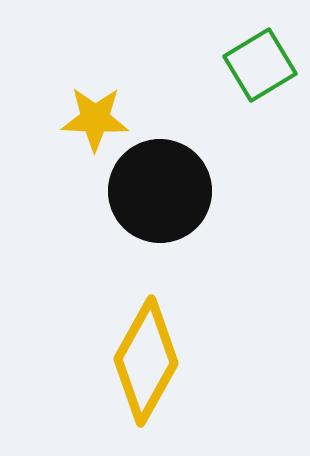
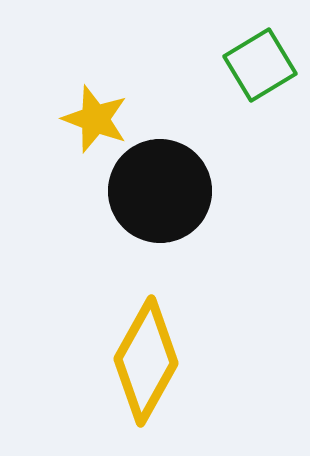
yellow star: rotated 18 degrees clockwise
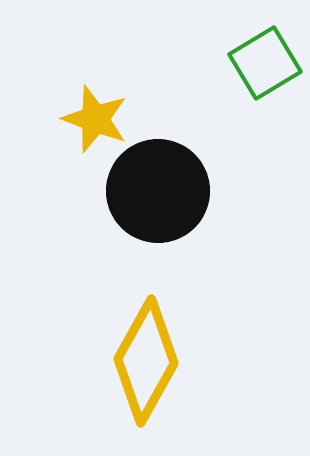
green square: moved 5 px right, 2 px up
black circle: moved 2 px left
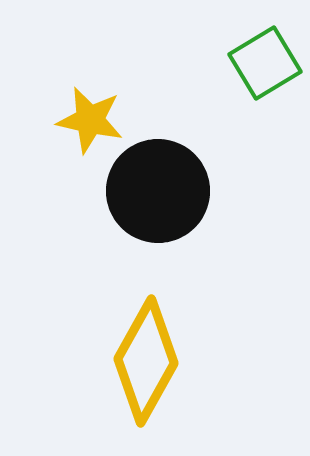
yellow star: moved 5 px left, 1 px down; rotated 8 degrees counterclockwise
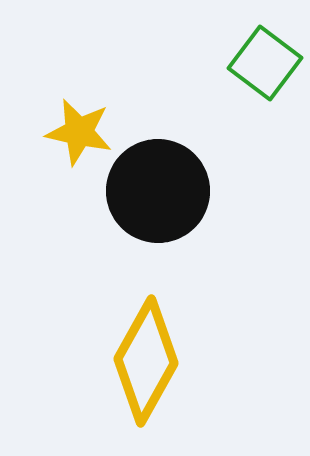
green square: rotated 22 degrees counterclockwise
yellow star: moved 11 px left, 12 px down
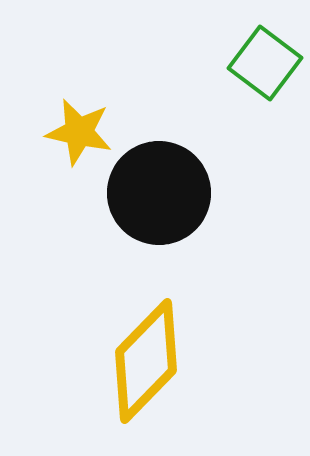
black circle: moved 1 px right, 2 px down
yellow diamond: rotated 15 degrees clockwise
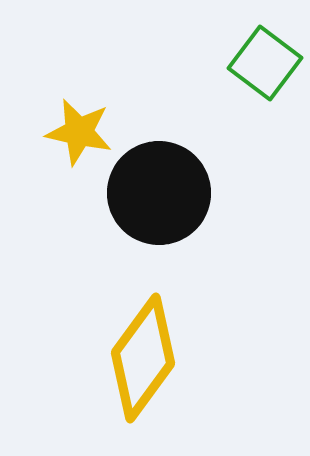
yellow diamond: moved 3 px left, 3 px up; rotated 8 degrees counterclockwise
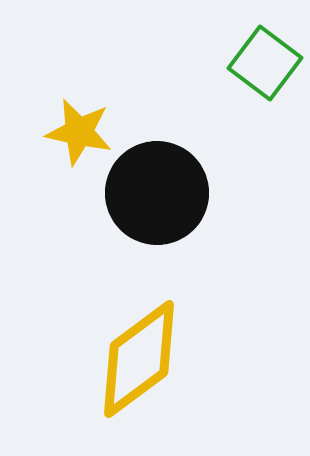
black circle: moved 2 px left
yellow diamond: moved 4 px left, 1 px down; rotated 17 degrees clockwise
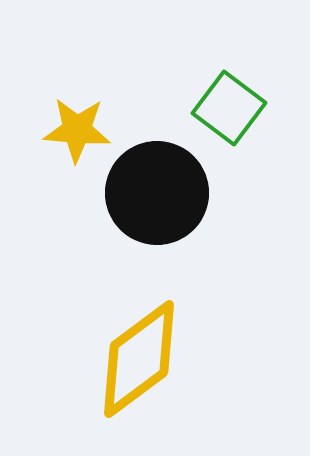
green square: moved 36 px left, 45 px down
yellow star: moved 2 px left, 2 px up; rotated 8 degrees counterclockwise
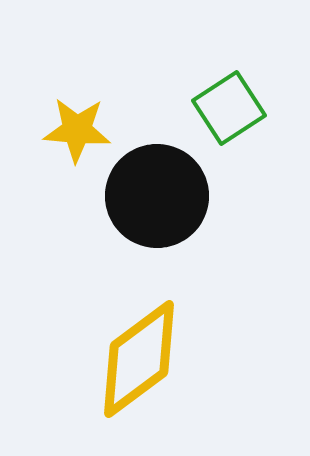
green square: rotated 20 degrees clockwise
black circle: moved 3 px down
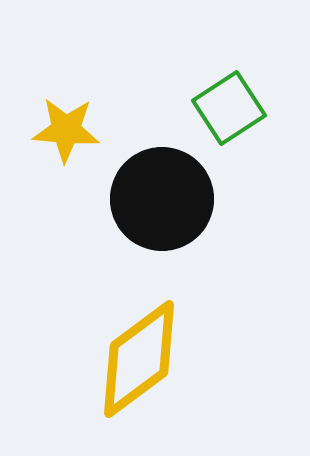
yellow star: moved 11 px left
black circle: moved 5 px right, 3 px down
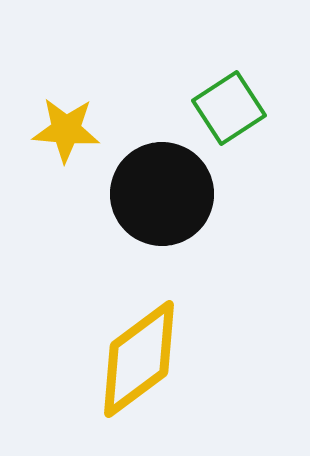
black circle: moved 5 px up
